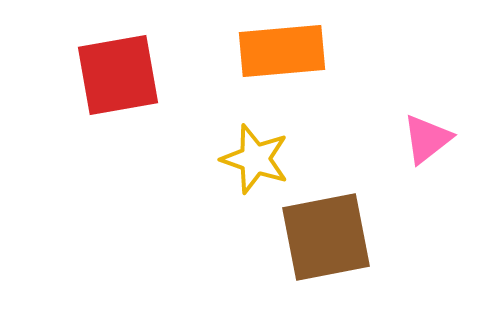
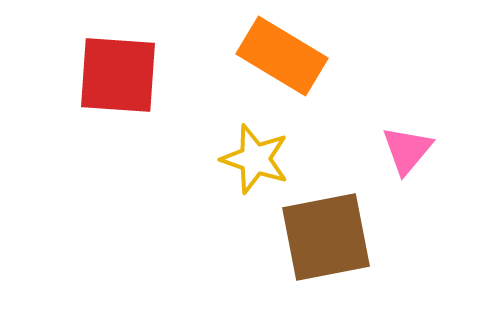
orange rectangle: moved 5 px down; rotated 36 degrees clockwise
red square: rotated 14 degrees clockwise
pink triangle: moved 20 px left, 11 px down; rotated 12 degrees counterclockwise
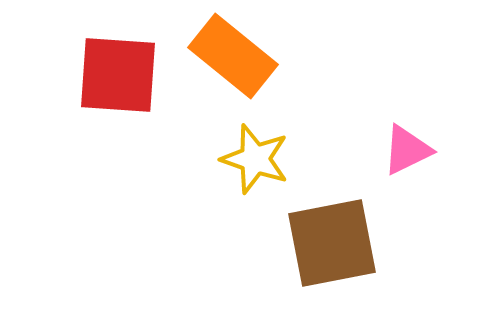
orange rectangle: moved 49 px left; rotated 8 degrees clockwise
pink triangle: rotated 24 degrees clockwise
brown square: moved 6 px right, 6 px down
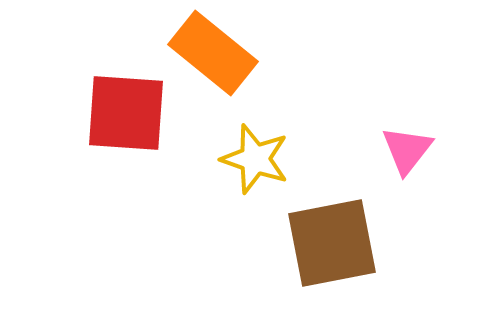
orange rectangle: moved 20 px left, 3 px up
red square: moved 8 px right, 38 px down
pink triangle: rotated 26 degrees counterclockwise
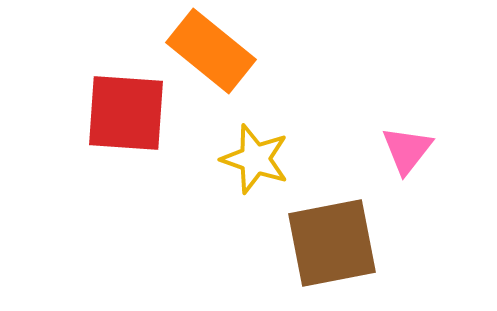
orange rectangle: moved 2 px left, 2 px up
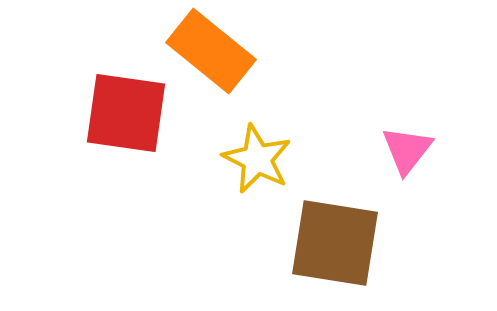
red square: rotated 4 degrees clockwise
yellow star: moved 2 px right; rotated 8 degrees clockwise
brown square: moved 3 px right; rotated 20 degrees clockwise
